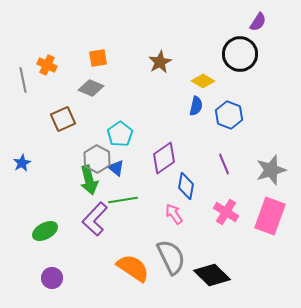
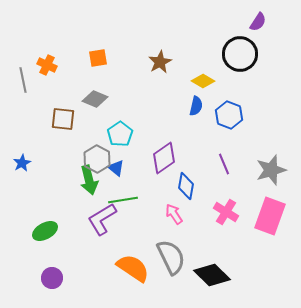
gray diamond: moved 4 px right, 11 px down
brown square: rotated 30 degrees clockwise
purple L-shape: moved 7 px right; rotated 16 degrees clockwise
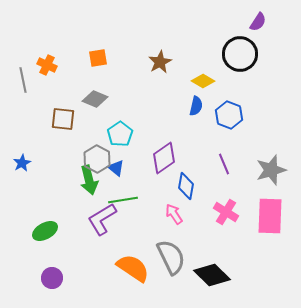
pink rectangle: rotated 18 degrees counterclockwise
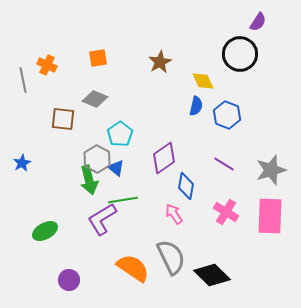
yellow diamond: rotated 35 degrees clockwise
blue hexagon: moved 2 px left
purple line: rotated 35 degrees counterclockwise
purple circle: moved 17 px right, 2 px down
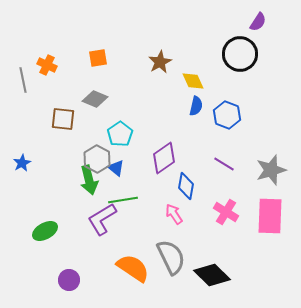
yellow diamond: moved 10 px left
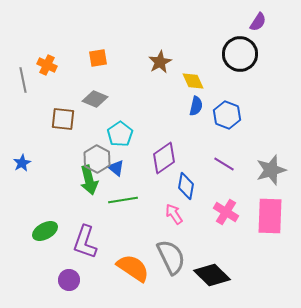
purple L-shape: moved 17 px left, 23 px down; rotated 40 degrees counterclockwise
